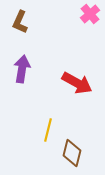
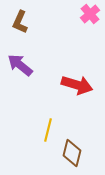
purple arrow: moved 2 px left, 4 px up; rotated 60 degrees counterclockwise
red arrow: moved 2 px down; rotated 12 degrees counterclockwise
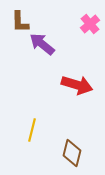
pink cross: moved 10 px down
brown L-shape: rotated 25 degrees counterclockwise
purple arrow: moved 22 px right, 21 px up
yellow line: moved 16 px left
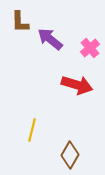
pink cross: moved 24 px down
purple arrow: moved 8 px right, 5 px up
brown diamond: moved 2 px left, 2 px down; rotated 16 degrees clockwise
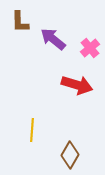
purple arrow: moved 3 px right
yellow line: rotated 10 degrees counterclockwise
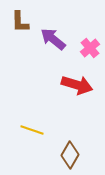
yellow line: rotated 75 degrees counterclockwise
